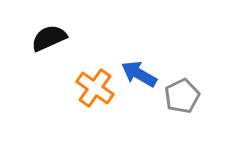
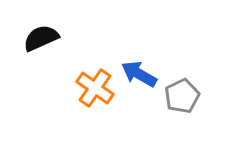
black semicircle: moved 8 px left
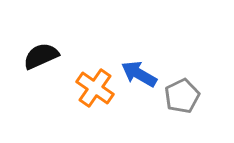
black semicircle: moved 18 px down
